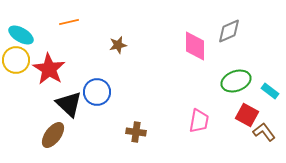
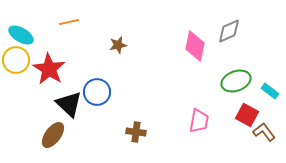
pink diamond: rotated 12 degrees clockwise
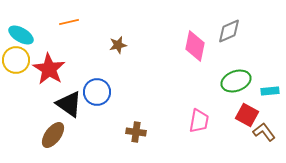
cyan rectangle: rotated 42 degrees counterclockwise
black triangle: rotated 8 degrees counterclockwise
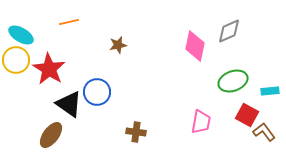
green ellipse: moved 3 px left
pink trapezoid: moved 2 px right, 1 px down
brown ellipse: moved 2 px left
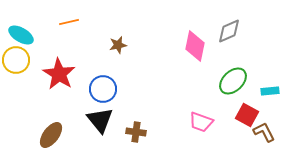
red star: moved 10 px right, 5 px down
green ellipse: rotated 24 degrees counterclockwise
blue circle: moved 6 px right, 3 px up
black triangle: moved 31 px right, 16 px down; rotated 16 degrees clockwise
pink trapezoid: rotated 100 degrees clockwise
brown L-shape: rotated 10 degrees clockwise
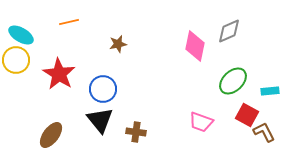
brown star: moved 1 px up
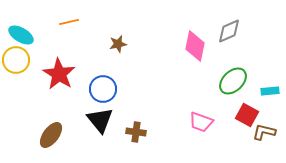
brown L-shape: rotated 50 degrees counterclockwise
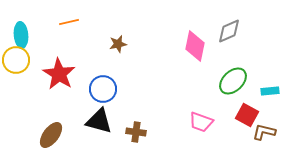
cyan ellipse: rotated 55 degrees clockwise
black triangle: moved 1 px left, 1 px down; rotated 36 degrees counterclockwise
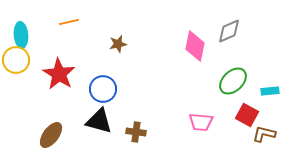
pink trapezoid: rotated 15 degrees counterclockwise
brown L-shape: moved 2 px down
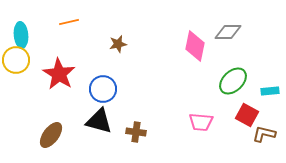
gray diamond: moved 1 px left, 1 px down; rotated 24 degrees clockwise
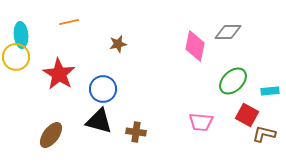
yellow circle: moved 3 px up
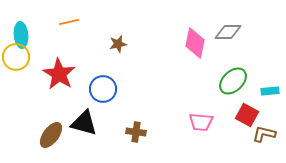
pink diamond: moved 3 px up
black triangle: moved 15 px left, 2 px down
